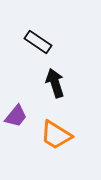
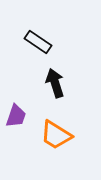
purple trapezoid: rotated 20 degrees counterclockwise
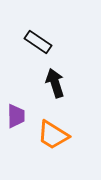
purple trapezoid: rotated 20 degrees counterclockwise
orange trapezoid: moved 3 px left
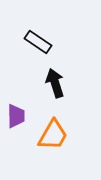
orange trapezoid: rotated 92 degrees counterclockwise
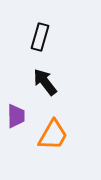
black rectangle: moved 2 px right, 5 px up; rotated 72 degrees clockwise
black arrow: moved 10 px left, 1 px up; rotated 20 degrees counterclockwise
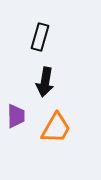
black arrow: rotated 132 degrees counterclockwise
orange trapezoid: moved 3 px right, 7 px up
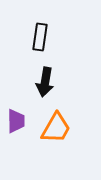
black rectangle: rotated 8 degrees counterclockwise
purple trapezoid: moved 5 px down
